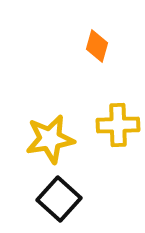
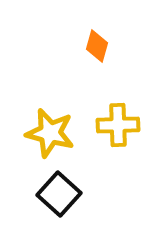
yellow star: moved 6 px up; rotated 24 degrees clockwise
black square: moved 5 px up
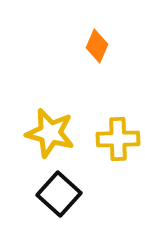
orange diamond: rotated 8 degrees clockwise
yellow cross: moved 14 px down
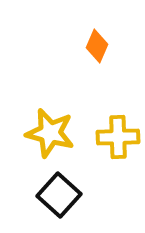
yellow cross: moved 2 px up
black square: moved 1 px down
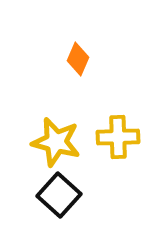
orange diamond: moved 19 px left, 13 px down
yellow star: moved 6 px right, 9 px down
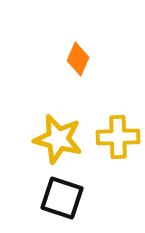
yellow star: moved 2 px right, 3 px up
black square: moved 3 px right, 3 px down; rotated 24 degrees counterclockwise
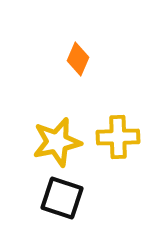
yellow star: moved 1 px left, 3 px down; rotated 27 degrees counterclockwise
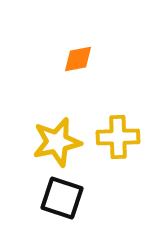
orange diamond: rotated 56 degrees clockwise
